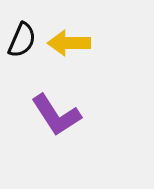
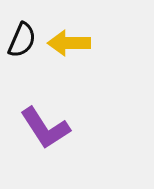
purple L-shape: moved 11 px left, 13 px down
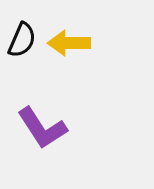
purple L-shape: moved 3 px left
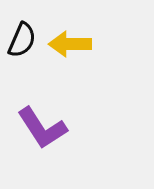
yellow arrow: moved 1 px right, 1 px down
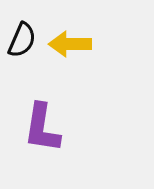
purple L-shape: rotated 42 degrees clockwise
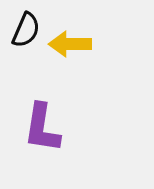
black semicircle: moved 4 px right, 10 px up
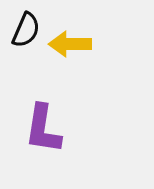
purple L-shape: moved 1 px right, 1 px down
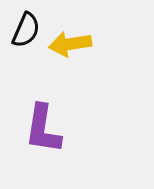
yellow arrow: rotated 9 degrees counterclockwise
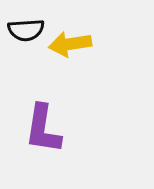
black semicircle: rotated 63 degrees clockwise
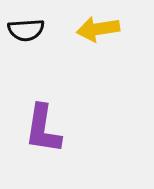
yellow arrow: moved 28 px right, 15 px up
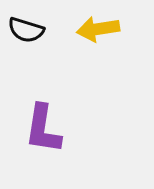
black semicircle: rotated 21 degrees clockwise
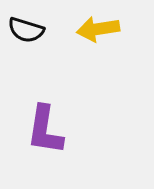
purple L-shape: moved 2 px right, 1 px down
